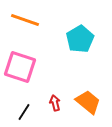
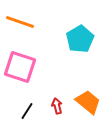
orange line: moved 5 px left, 2 px down
red arrow: moved 2 px right, 3 px down
black line: moved 3 px right, 1 px up
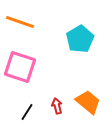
black line: moved 1 px down
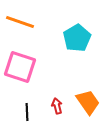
cyan pentagon: moved 3 px left, 1 px up
orange trapezoid: rotated 16 degrees clockwise
black line: rotated 36 degrees counterclockwise
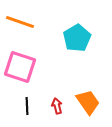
black line: moved 6 px up
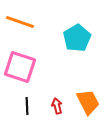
orange trapezoid: rotated 8 degrees clockwise
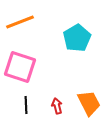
orange line: rotated 40 degrees counterclockwise
orange trapezoid: moved 1 px right, 1 px down
black line: moved 1 px left, 1 px up
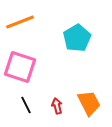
black line: rotated 24 degrees counterclockwise
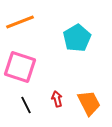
red arrow: moved 7 px up
